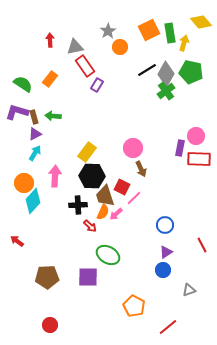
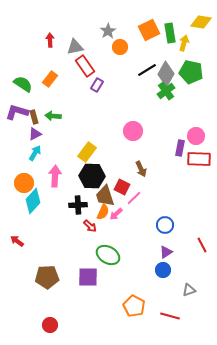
yellow diamond at (201, 22): rotated 40 degrees counterclockwise
pink circle at (133, 148): moved 17 px up
red line at (168, 327): moved 2 px right, 11 px up; rotated 54 degrees clockwise
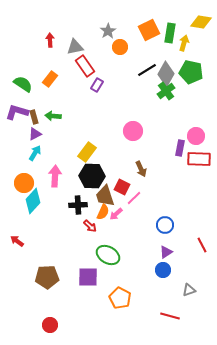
green rectangle at (170, 33): rotated 18 degrees clockwise
orange pentagon at (134, 306): moved 14 px left, 8 px up
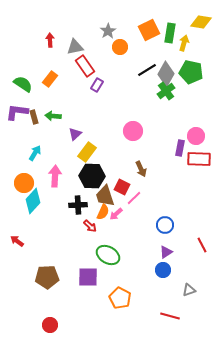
purple L-shape at (17, 112): rotated 10 degrees counterclockwise
purple triangle at (35, 134): moved 40 px right; rotated 16 degrees counterclockwise
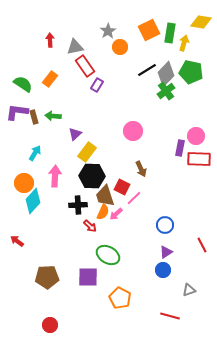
gray diamond at (166, 74): rotated 15 degrees clockwise
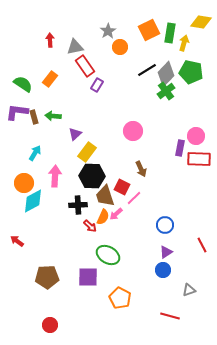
cyan diamond at (33, 201): rotated 20 degrees clockwise
orange semicircle at (103, 212): moved 5 px down
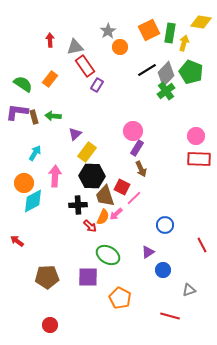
green pentagon at (191, 72): rotated 10 degrees clockwise
purple rectangle at (180, 148): moved 43 px left; rotated 21 degrees clockwise
purple triangle at (166, 252): moved 18 px left
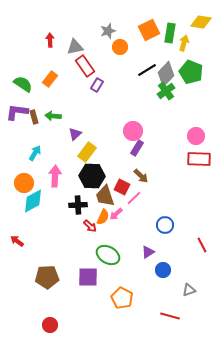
gray star at (108, 31): rotated 14 degrees clockwise
brown arrow at (141, 169): moved 7 px down; rotated 21 degrees counterclockwise
orange pentagon at (120, 298): moved 2 px right
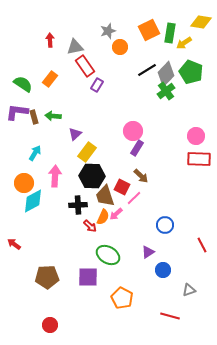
yellow arrow at (184, 43): rotated 140 degrees counterclockwise
red arrow at (17, 241): moved 3 px left, 3 px down
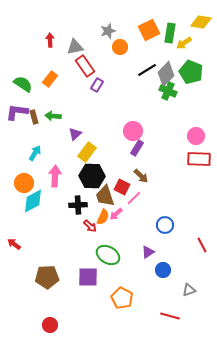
green cross at (166, 91): moved 2 px right; rotated 30 degrees counterclockwise
